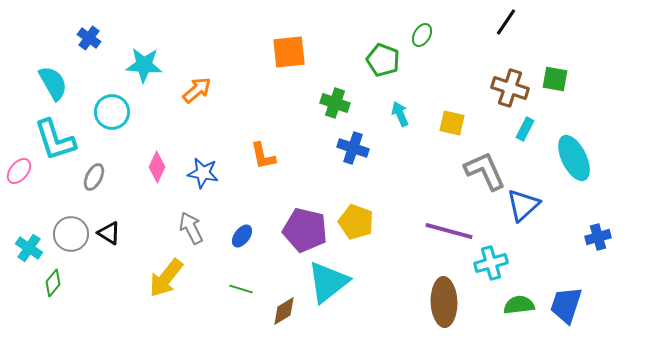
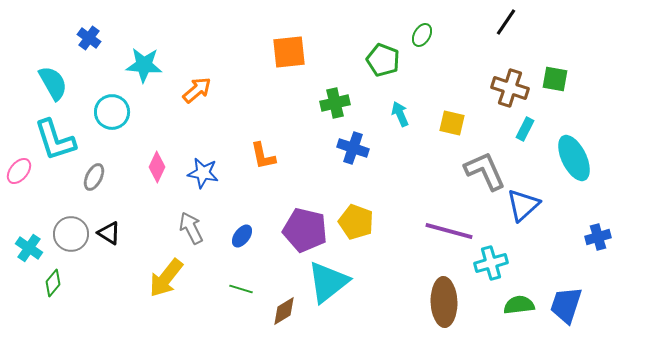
green cross at (335, 103): rotated 32 degrees counterclockwise
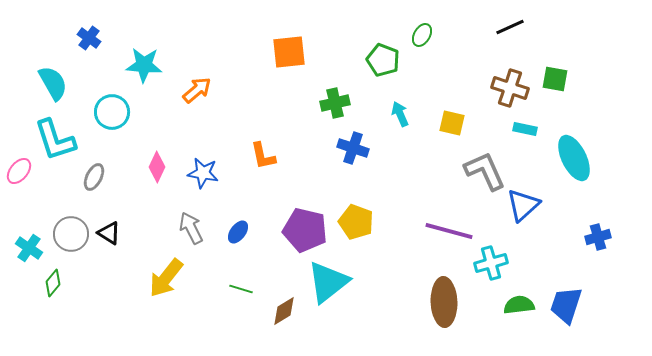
black line at (506, 22): moved 4 px right, 5 px down; rotated 32 degrees clockwise
cyan rectangle at (525, 129): rotated 75 degrees clockwise
blue ellipse at (242, 236): moved 4 px left, 4 px up
